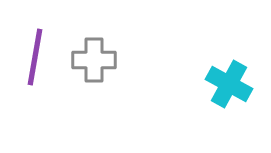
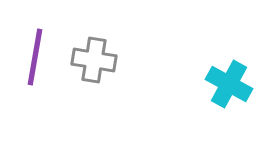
gray cross: rotated 9 degrees clockwise
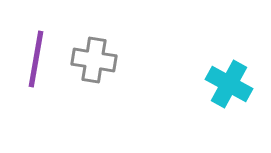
purple line: moved 1 px right, 2 px down
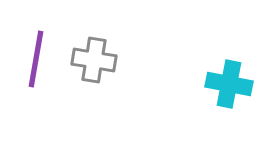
cyan cross: rotated 18 degrees counterclockwise
